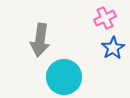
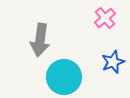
pink cross: rotated 15 degrees counterclockwise
blue star: moved 14 px down; rotated 10 degrees clockwise
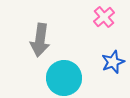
pink cross: moved 1 px left, 1 px up
cyan circle: moved 1 px down
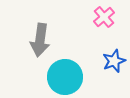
blue star: moved 1 px right, 1 px up
cyan circle: moved 1 px right, 1 px up
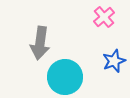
gray arrow: moved 3 px down
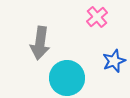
pink cross: moved 7 px left
cyan circle: moved 2 px right, 1 px down
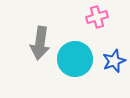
pink cross: rotated 25 degrees clockwise
cyan circle: moved 8 px right, 19 px up
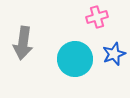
gray arrow: moved 17 px left
blue star: moved 7 px up
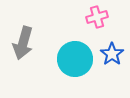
gray arrow: rotated 8 degrees clockwise
blue star: moved 2 px left; rotated 15 degrees counterclockwise
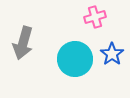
pink cross: moved 2 px left
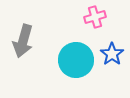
gray arrow: moved 2 px up
cyan circle: moved 1 px right, 1 px down
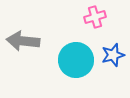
gray arrow: rotated 80 degrees clockwise
blue star: moved 1 px right, 1 px down; rotated 20 degrees clockwise
